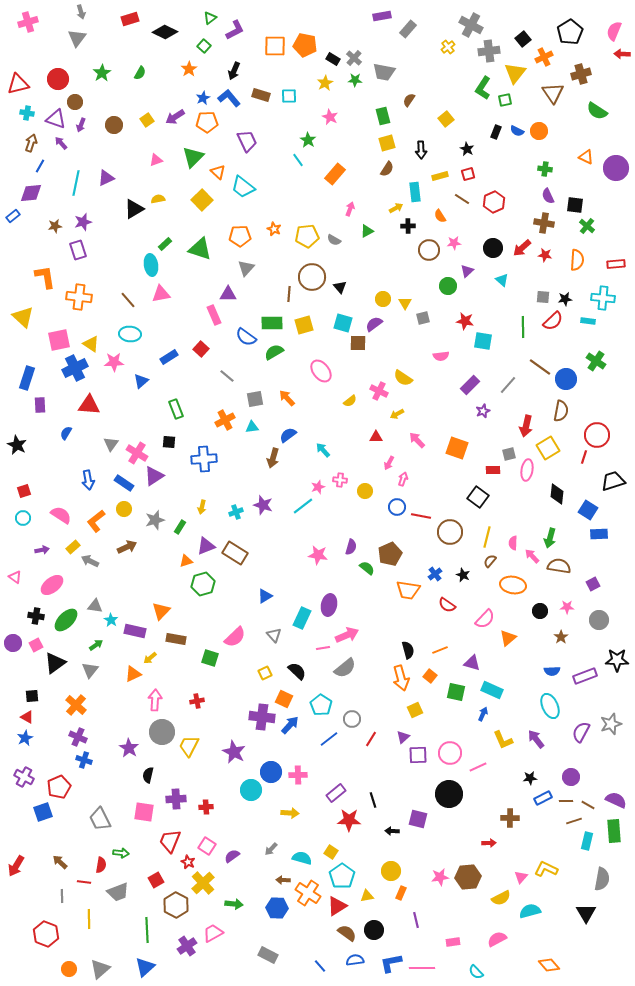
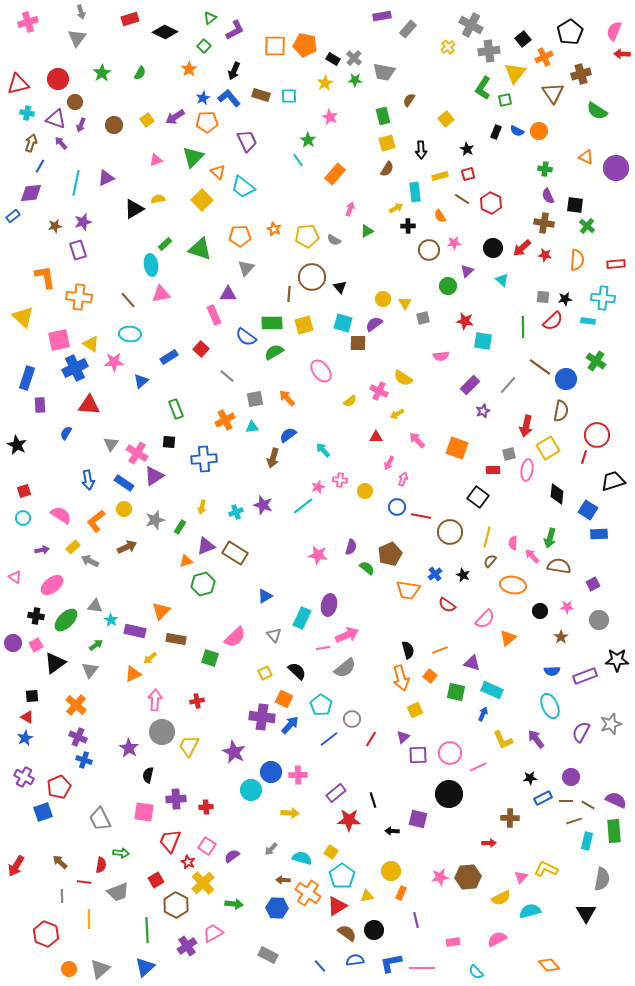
red hexagon at (494, 202): moved 3 px left, 1 px down; rotated 10 degrees counterclockwise
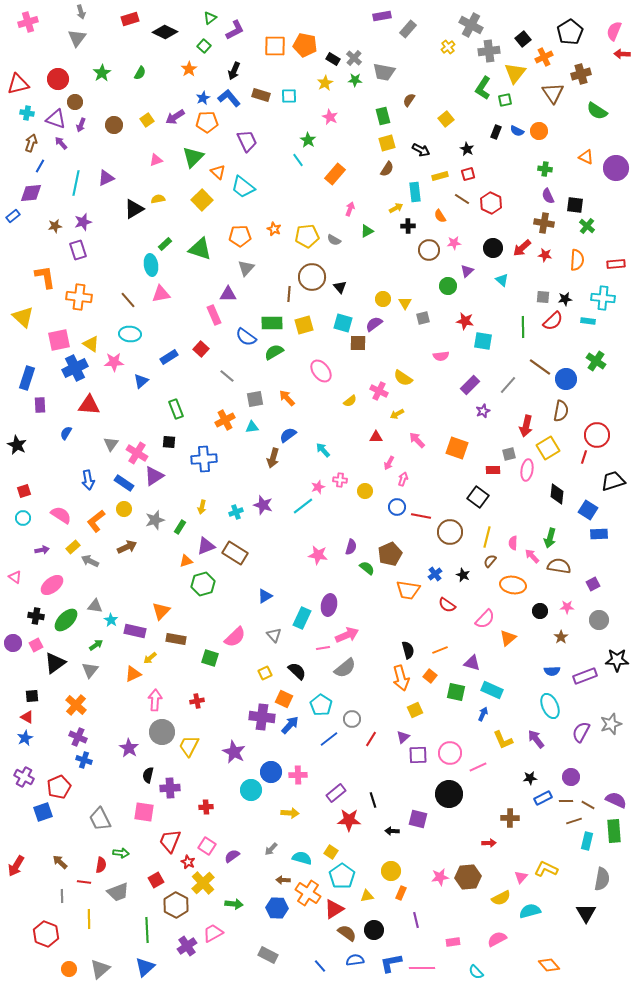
black arrow at (421, 150): rotated 60 degrees counterclockwise
purple cross at (176, 799): moved 6 px left, 11 px up
red triangle at (337, 906): moved 3 px left, 3 px down
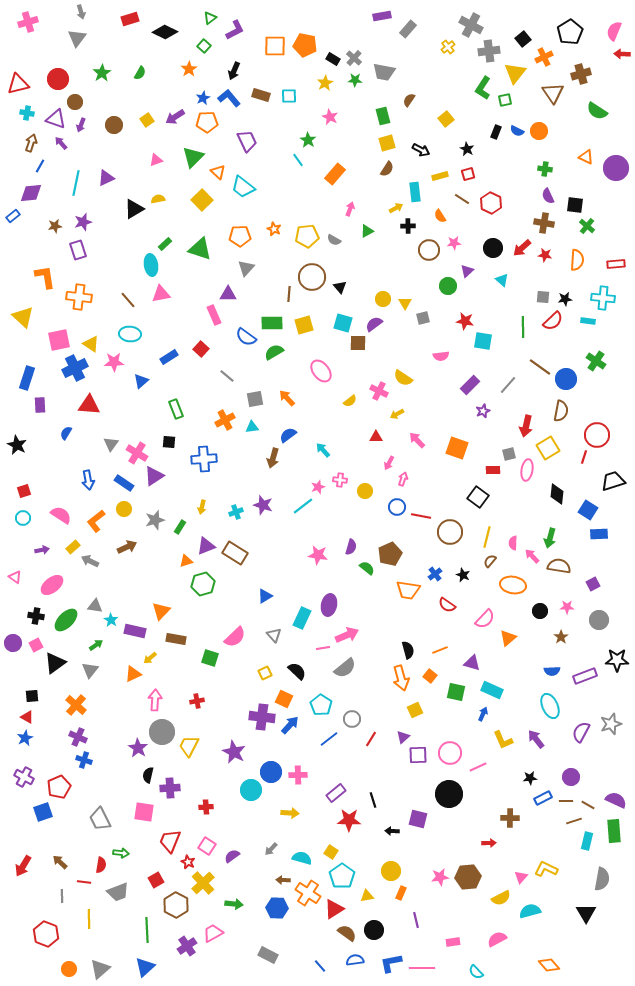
purple star at (129, 748): moved 9 px right
red arrow at (16, 866): moved 7 px right
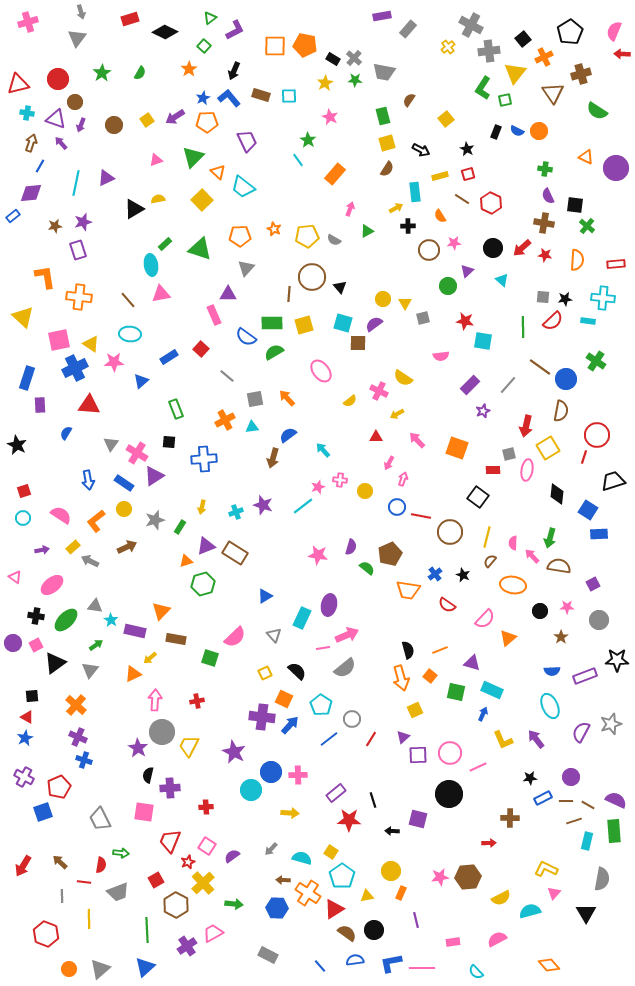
red star at (188, 862): rotated 24 degrees clockwise
pink triangle at (521, 877): moved 33 px right, 16 px down
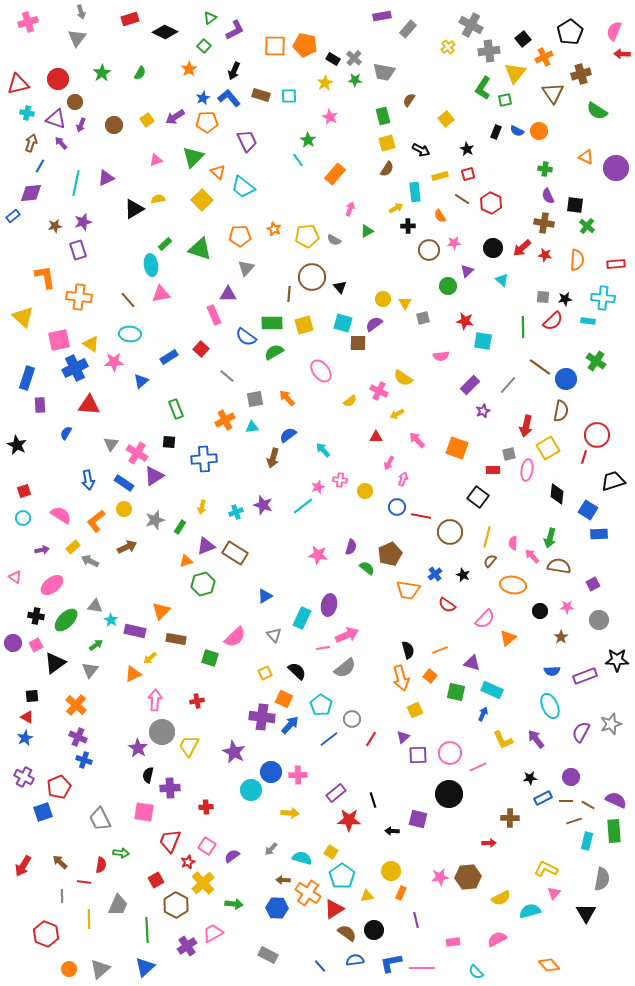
gray trapezoid at (118, 892): moved 13 px down; rotated 45 degrees counterclockwise
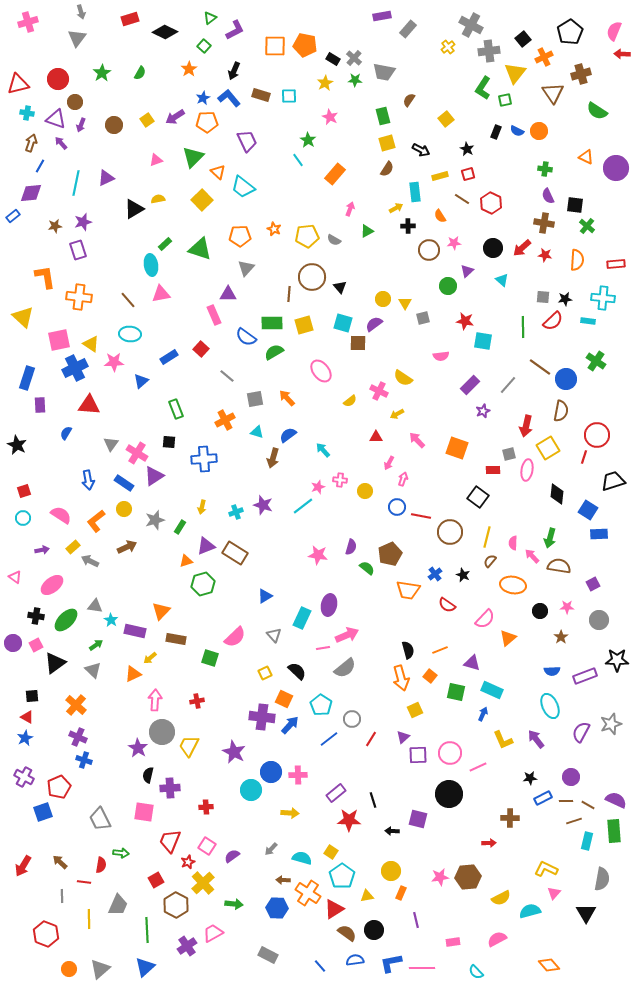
cyan triangle at (252, 427): moved 5 px right, 5 px down; rotated 24 degrees clockwise
gray triangle at (90, 670): moved 3 px right; rotated 24 degrees counterclockwise
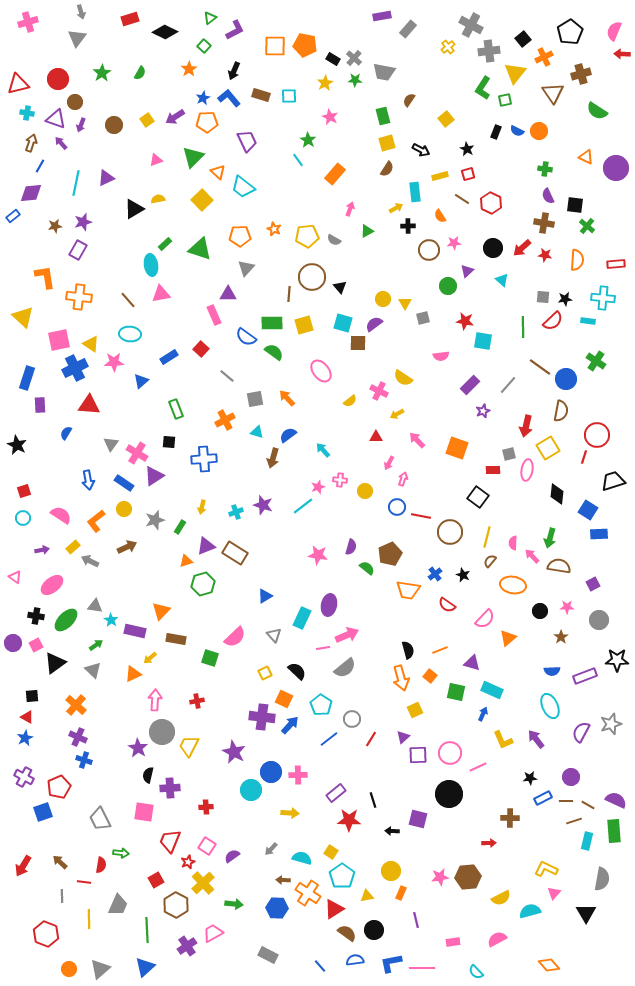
purple rectangle at (78, 250): rotated 48 degrees clockwise
green semicircle at (274, 352): rotated 66 degrees clockwise
